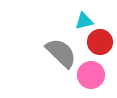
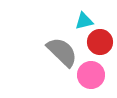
gray semicircle: moved 1 px right, 1 px up
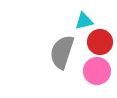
gray semicircle: rotated 116 degrees counterclockwise
pink circle: moved 6 px right, 4 px up
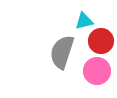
red circle: moved 1 px right, 1 px up
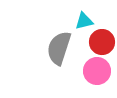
red circle: moved 1 px right, 1 px down
gray semicircle: moved 3 px left, 4 px up
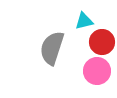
gray semicircle: moved 7 px left
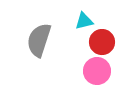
gray semicircle: moved 13 px left, 8 px up
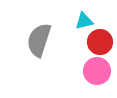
red circle: moved 2 px left
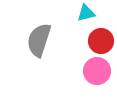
cyan triangle: moved 2 px right, 8 px up
red circle: moved 1 px right, 1 px up
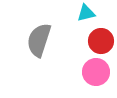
pink circle: moved 1 px left, 1 px down
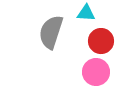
cyan triangle: rotated 18 degrees clockwise
gray semicircle: moved 12 px right, 8 px up
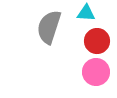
gray semicircle: moved 2 px left, 5 px up
red circle: moved 4 px left
